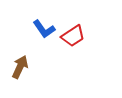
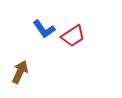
brown arrow: moved 5 px down
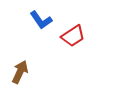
blue L-shape: moved 3 px left, 9 px up
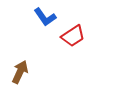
blue L-shape: moved 4 px right, 3 px up
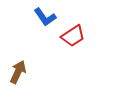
brown arrow: moved 2 px left
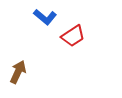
blue L-shape: rotated 15 degrees counterclockwise
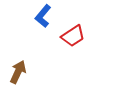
blue L-shape: moved 2 px left, 1 px up; rotated 90 degrees clockwise
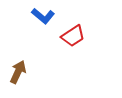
blue L-shape: rotated 90 degrees counterclockwise
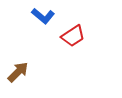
brown arrow: rotated 20 degrees clockwise
